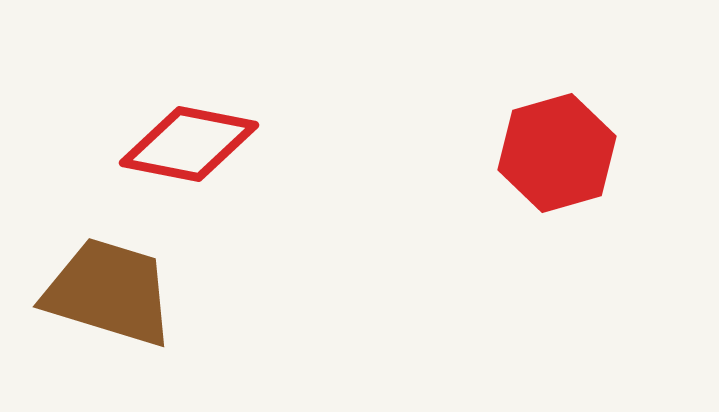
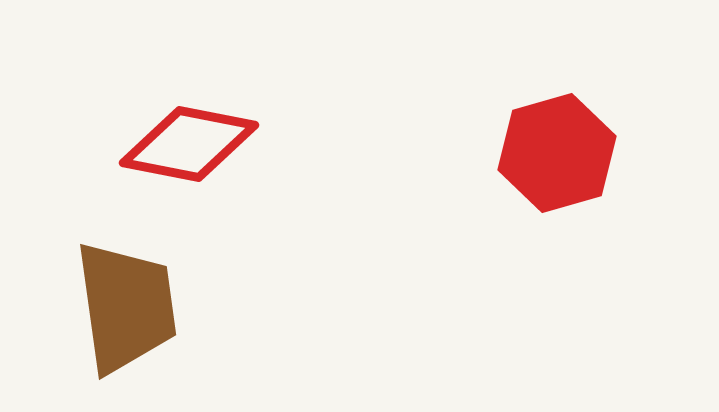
brown trapezoid: moved 17 px right, 15 px down; rotated 65 degrees clockwise
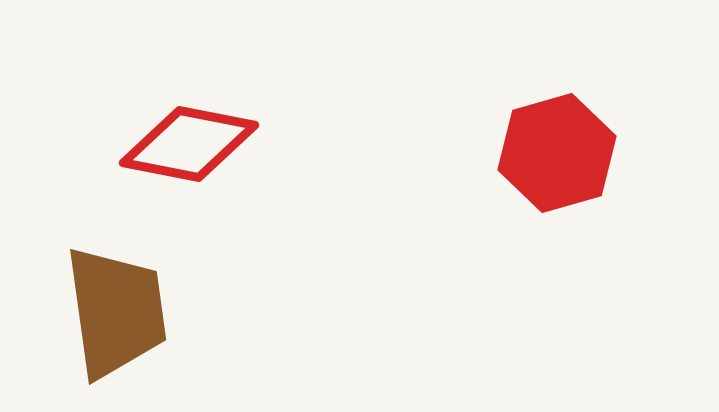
brown trapezoid: moved 10 px left, 5 px down
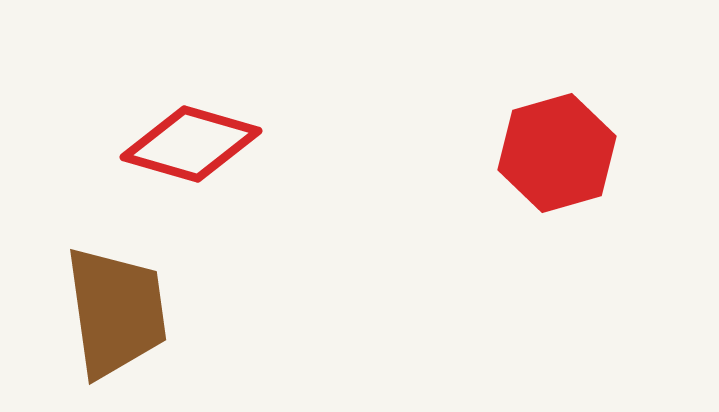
red diamond: moved 2 px right; rotated 5 degrees clockwise
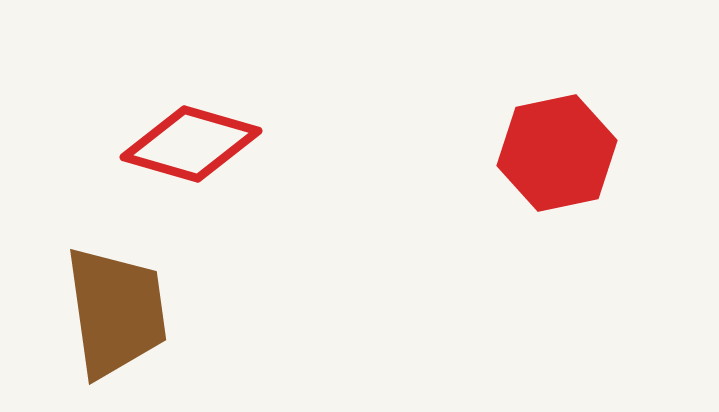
red hexagon: rotated 4 degrees clockwise
